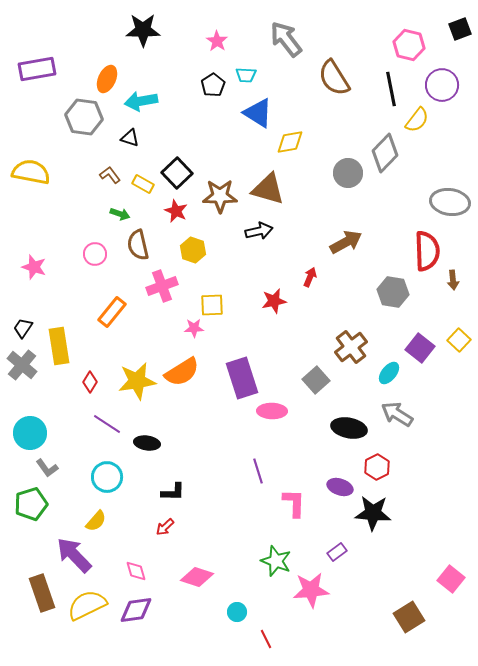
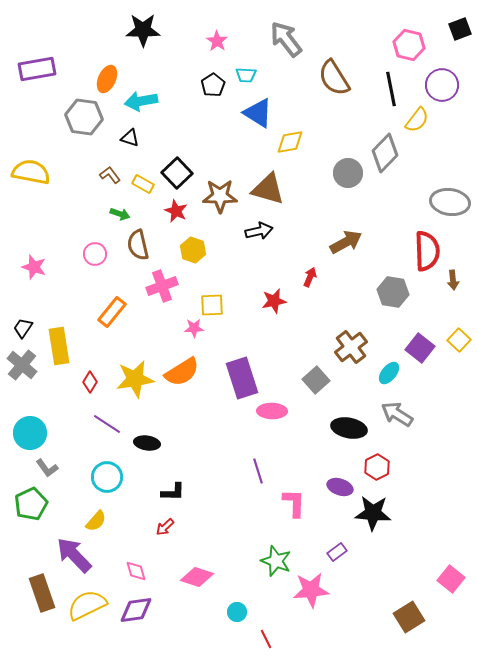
yellow star at (137, 381): moved 2 px left, 2 px up
green pentagon at (31, 504): rotated 8 degrees counterclockwise
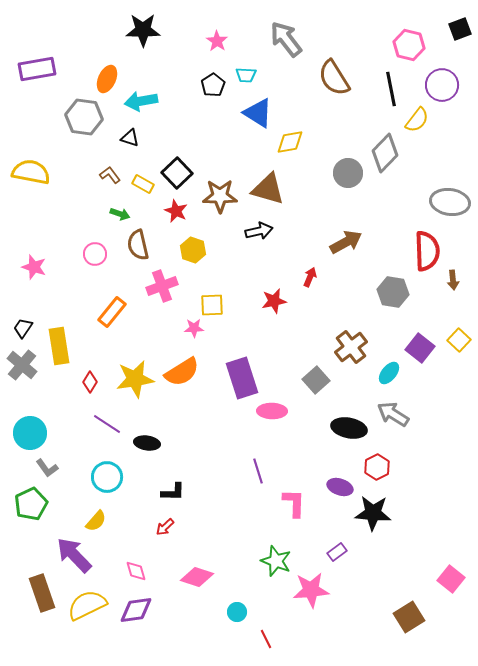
gray arrow at (397, 414): moved 4 px left
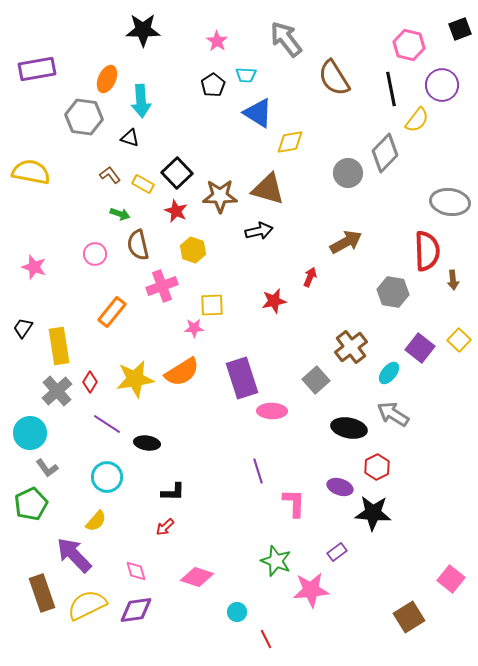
cyan arrow at (141, 101): rotated 84 degrees counterclockwise
gray cross at (22, 365): moved 35 px right, 26 px down; rotated 8 degrees clockwise
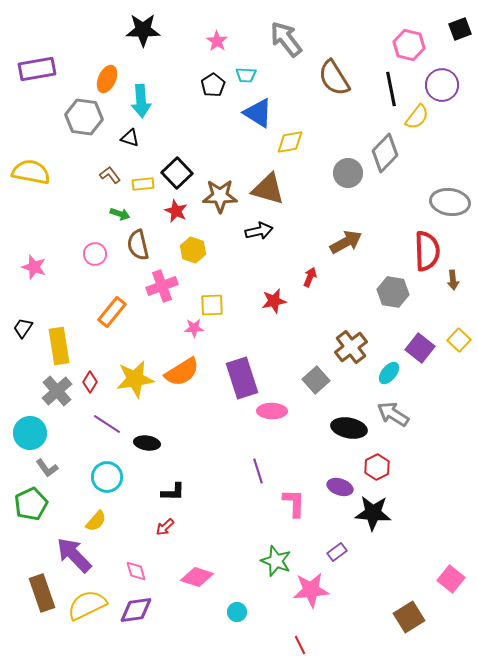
yellow semicircle at (417, 120): moved 3 px up
yellow rectangle at (143, 184): rotated 35 degrees counterclockwise
red line at (266, 639): moved 34 px right, 6 px down
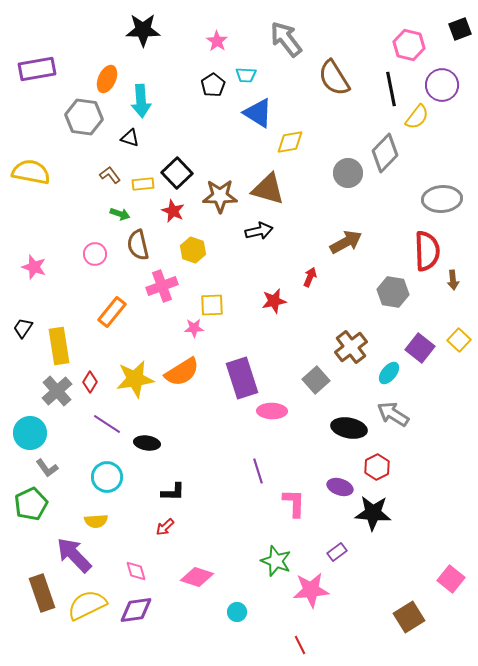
gray ellipse at (450, 202): moved 8 px left, 3 px up; rotated 12 degrees counterclockwise
red star at (176, 211): moved 3 px left
yellow semicircle at (96, 521): rotated 45 degrees clockwise
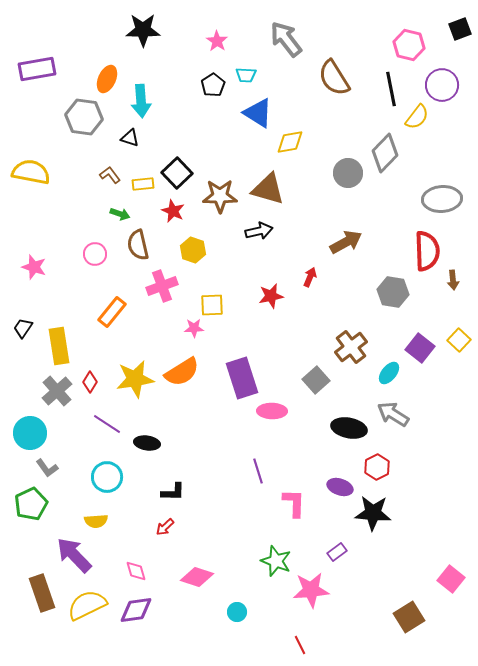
red star at (274, 301): moved 3 px left, 5 px up
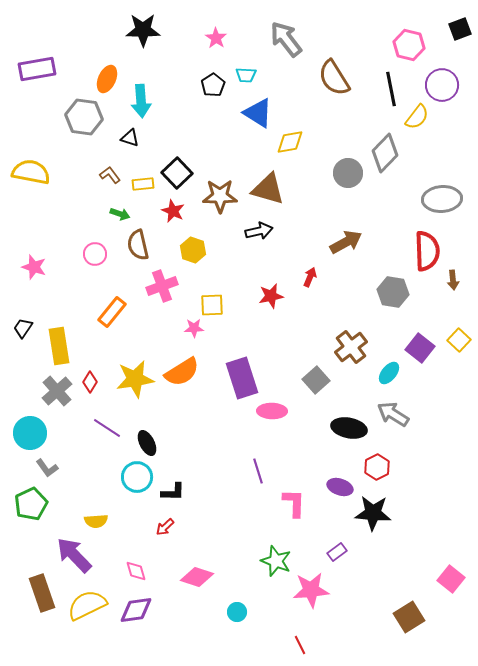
pink star at (217, 41): moved 1 px left, 3 px up
purple line at (107, 424): moved 4 px down
black ellipse at (147, 443): rotated 55 degrees clockwise
cyan circle at (107, 477): moved 30 px right
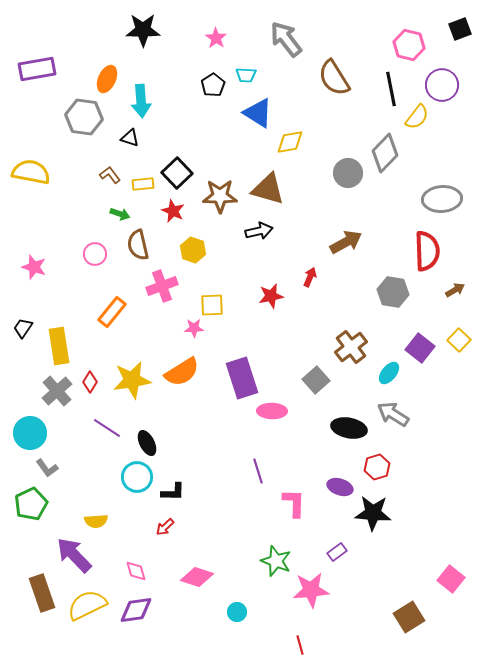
brown arrow at (453, 280): moved 2 px right, 10 px down; rotated 114 degrees counterclockwise
yellow star at (135, 379): moved 3 px left, 1 px down
red hexagon at (377, 467): rotated 10 degrees clockwise
red line at (300, 645): rotated 12 degrees clockwise
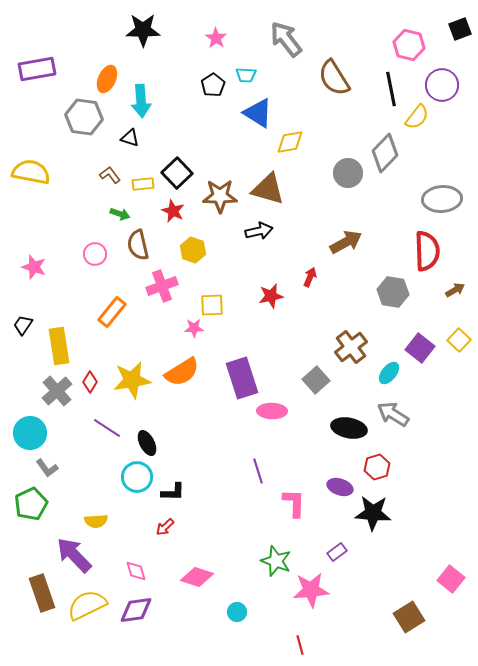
black trapezoid at (23, 328): moved 3 px up
